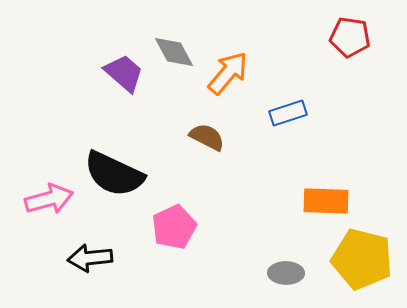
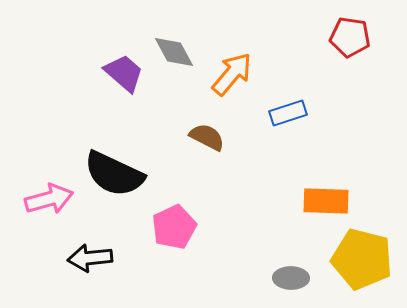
orange arrow: moved 4 px right, 1 px down
gray ellipse: moved 5 px right, 5 px down
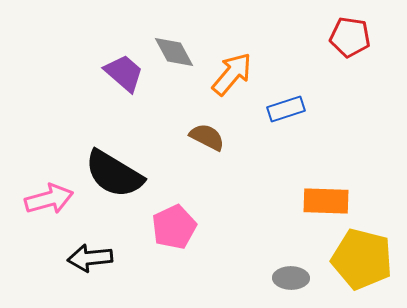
blue rectangle: moved 2 px left, 4 px up
black semicircle: rotated 6 degrees clockwise
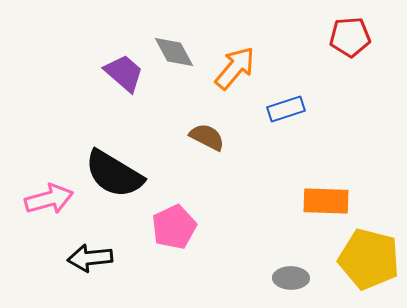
red pentagon: rotated 12 degrees counterclockwise
orange arrow: moved 3 px right, 6 px up
yellow pentagon: moved 7 px right
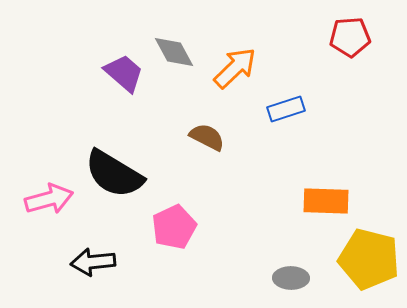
orange arrow: rotated 6 degrees clockwise
black arrow: moved 3 px right, 4 px down
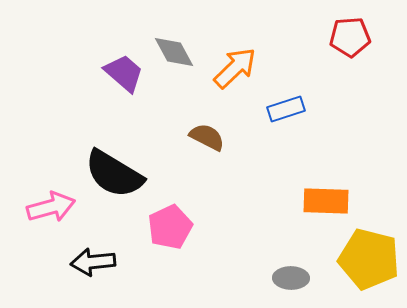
pink arrow: moved 2 px right, 8 px down
pink pentagon: moved 4 px left
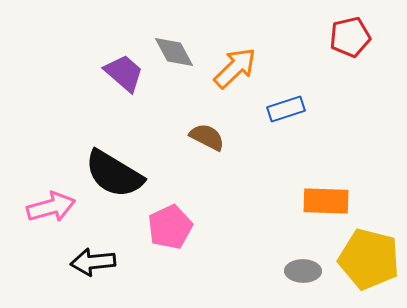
red pentagon: rotated 9 degrees counterclockwise
gray ellipse: moved 12 px right, 7 px up
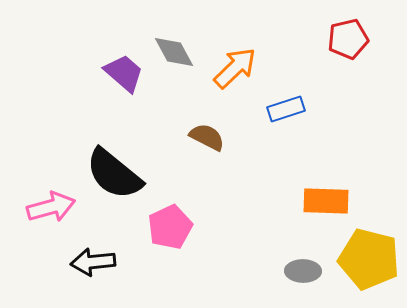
red pentagon: moved 2 px left, 2 px down
black semicircle: rotated 8 degrees clockwise
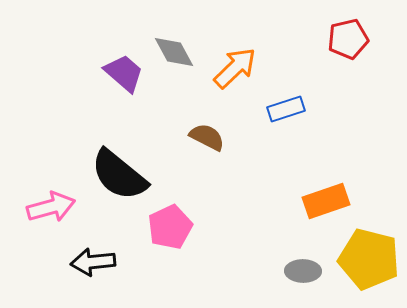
black semicircle: moved 5 px right, 1 px down
orange rectangle: rotated 21 degrees counterclockwise
